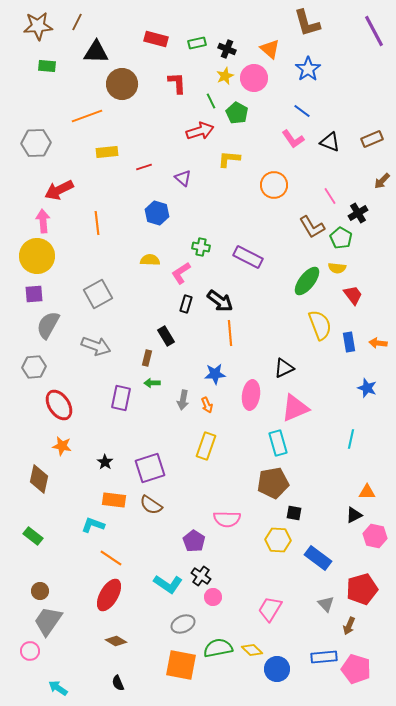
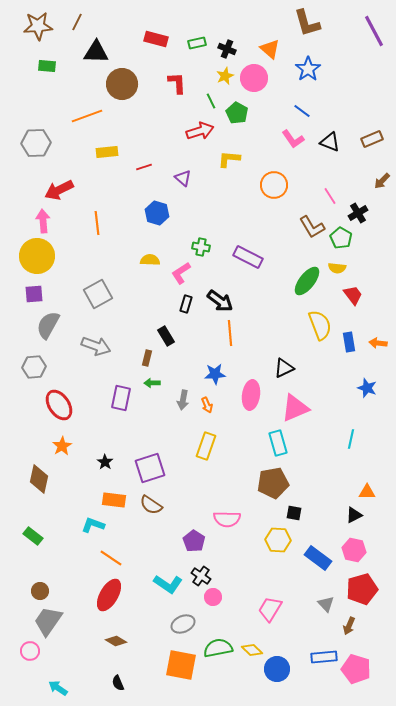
orange star at (62, 446): rotated 30 degrees clockwise
pink hexagon at (375, 536): moved 21 px left, 14 px down
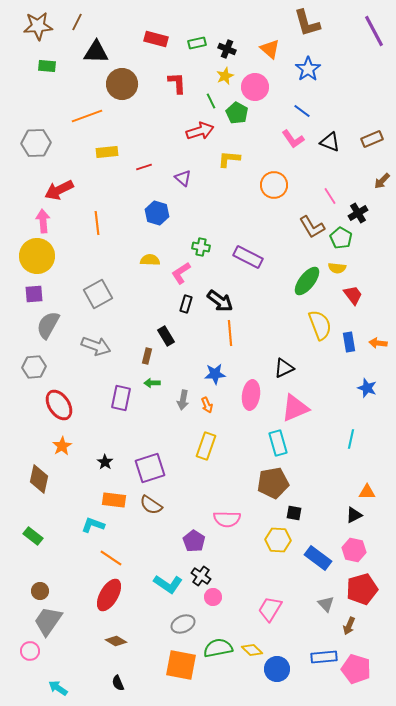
pink circle at (254, 78): moved 1 px right, 9 px down
brown rectangle at (147, 358): moved 2 px up
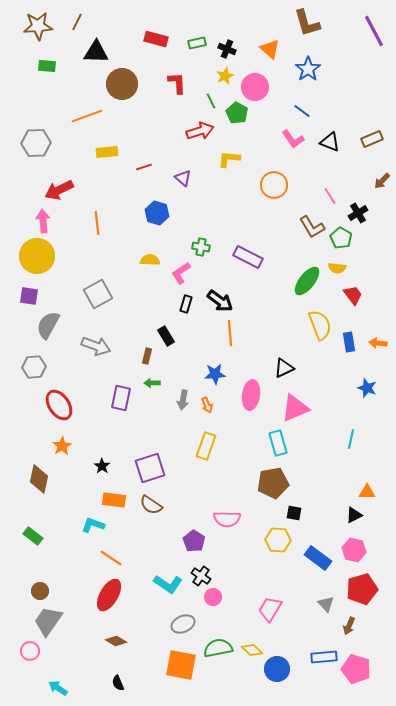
purple square at (34, 294): moved 5 px left, 2 px down; rotated 12 degrees clockwise
black star at (105, 462): moved 3 px left, 4 px down
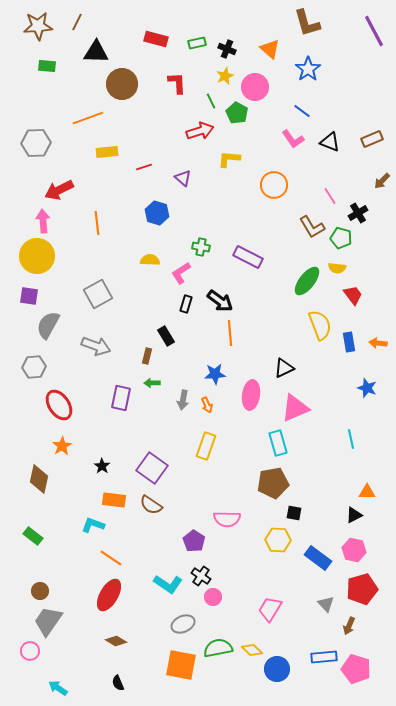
orange line at (87, 116): moved 1 px right, 2 px down
green pentagon at (341, 238): rotated 15 degrees counterclockwise
cyan line at (351, 439): rotated 24 degrees counterclockwise
purple square at (150, 468): moved 2 px right; rotated 36 degrees counterclockwise
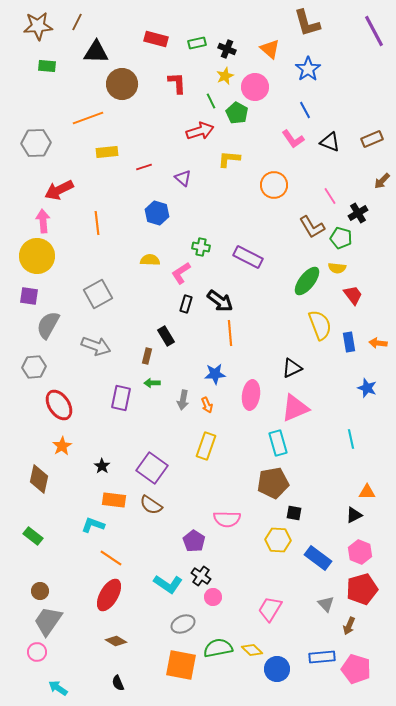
blue line at (302, 111): moved 3 px right, 1 px up; rotated 24 degrees clockwise
black triangle at (284, 368): moved 8 px right
pink hexagon at (354, 550): moved 6 px right, 2 px down; rotated 10 degrees clockwise
pink circle at (30, 651): moved 7 px right, 1 px down
blue rectangle at (324, 657): moved 2 px left
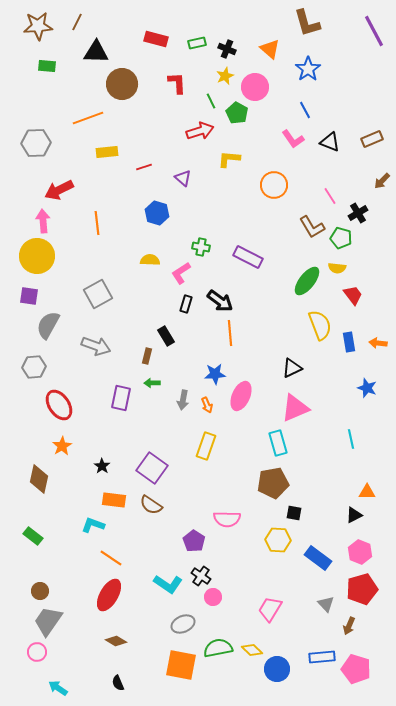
pink ellipse at (251, 395): moved 10 px left, 1 px down; rotated 16 degrees clockwise
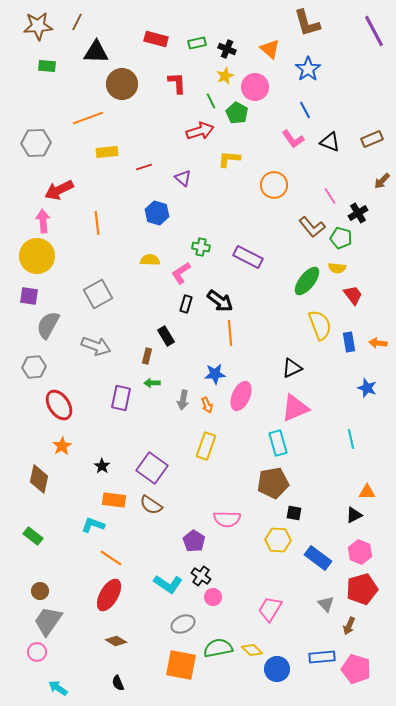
brown L-shape at (312, 227): rotated 8 degrees counterclockwise
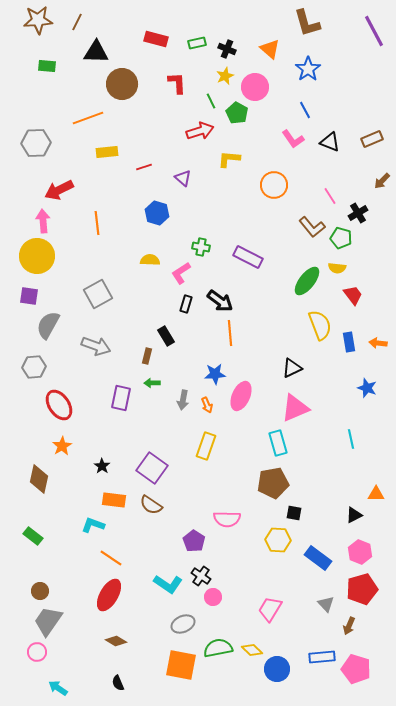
brown star at (38, 26): moved 6 px up
orange triangle at (367, 492): moved 9 px right, 2 px down
